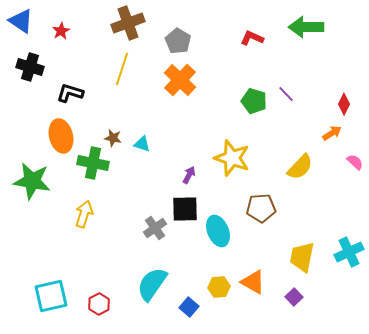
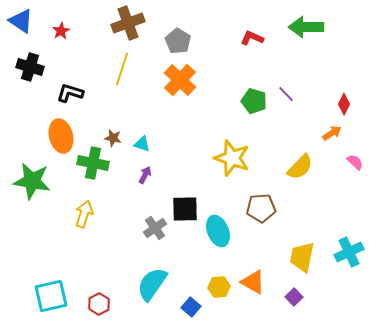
purple arrow: moved 44 px left
blue square: moved 2 px right
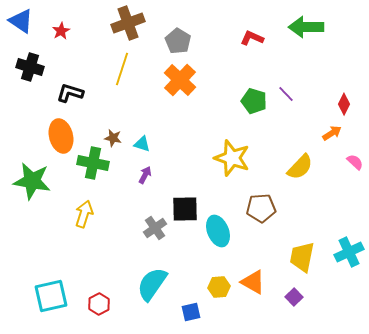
blue square: moved 5 px down; rotated 36 degrees clockwise
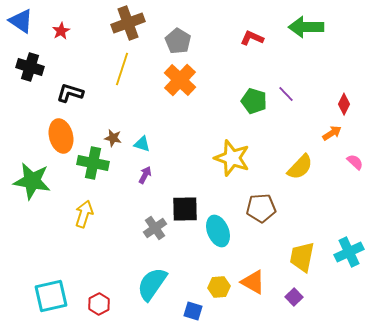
blue square: moved 2 px right, 1 px up; rotated 30 degrees clockwise
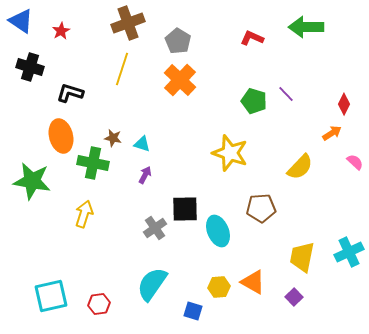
yellow star: moved 2 px left, 5 px up
red hexagon: rotated 20 degrees clockwise
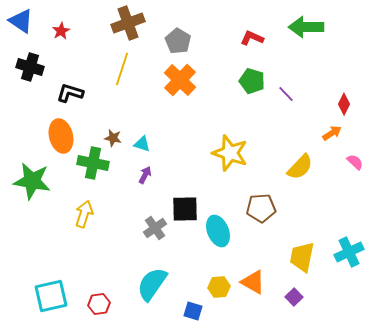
green pentagon: moved 2 px left, 20 px up
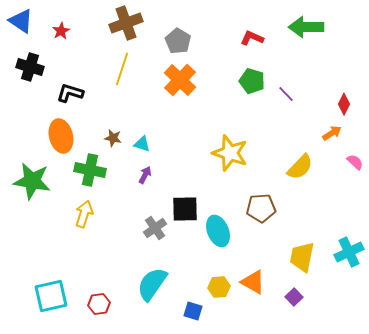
brown cross: moved 2 px left
green cross: moved 3 px left, 7 px down
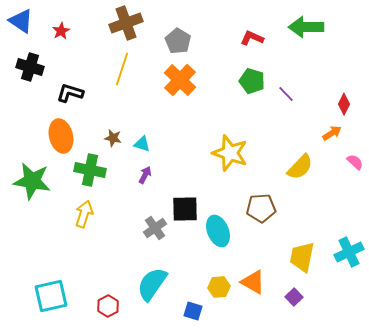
red hexagon: moved 9 px right, 2 px down; rotated 20 degrees counterclockwise
